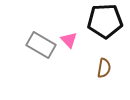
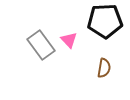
gray rectangle: rotated 24 degrees clockwise
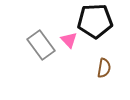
black pentagon: moved 10 px left
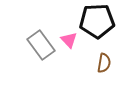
black pentagon: moved 2 px right
brown semicircle: moved 5 px up
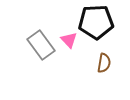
black pentagon: moved 1 px left, 1 px down
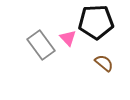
pink triangle: moved 1 px left, 2 px up
brown semicircle: rotated 60 degrees counterclockwise
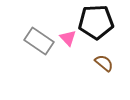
gray rectangle: moved 2 px left, 4 px up; rotated 20 degrees counterclockwise
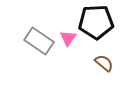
pink triangle: rotated 18 degrees clockwise
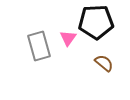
gray rectangle: moved 5 px down; rotated 40 degrees clockwise
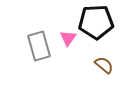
brown semicircle: moved 2 px down
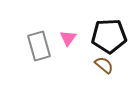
black pentagon: moved 13 px right, 14 px down
